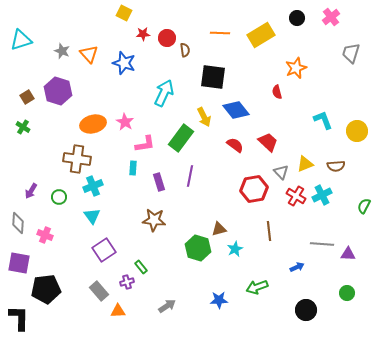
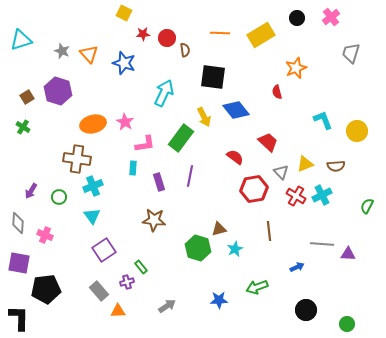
red semicircle at (235, 145): moved 12 px down
green semicircle at (364, 206): moved 3 px right
green circle at (347, 293): moved 31 px down
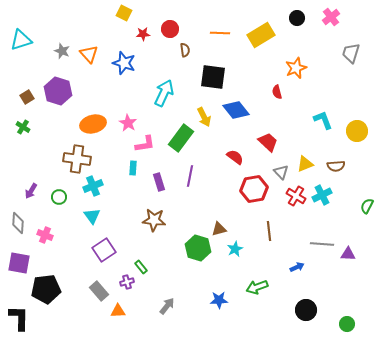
red circle at (167, 38): moved 3 px right, 9 px up
pink star at (125, 122): moved 3 px right, 1 px down
gray arrow at (167, 306): rotated 18 degrees counterclockwise
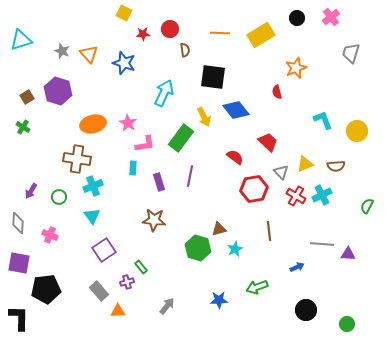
pink cross at (45, 235): moved 5 px right
